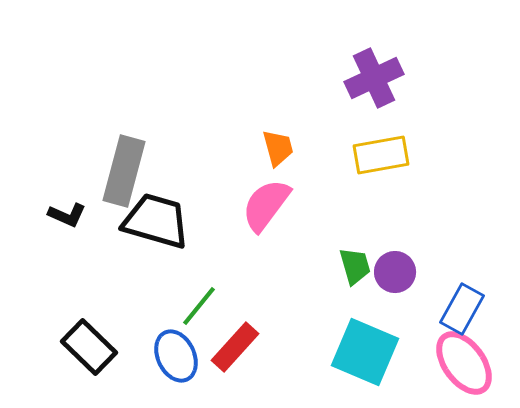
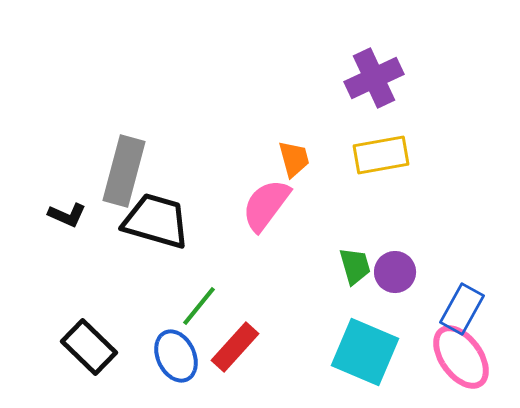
orange trapezoid: moved 16 px right, 11 px down
pink ellipse: moved 3 px left, 6 px up
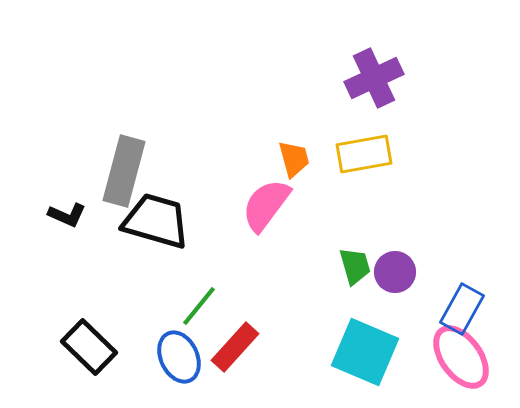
yellow rectangle: moved 17 px left, 1 px up
blue ellipse: moved 3 px right, 1 px down
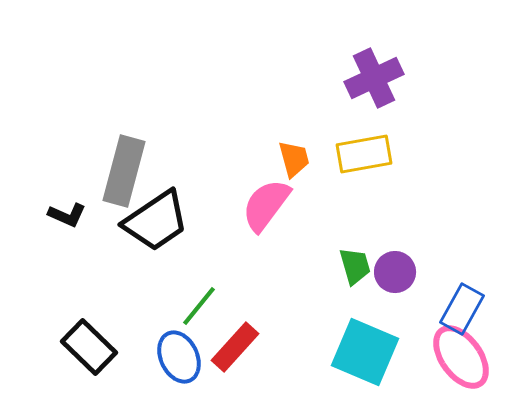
black trapezoid: rotated 130 degrees clockwise
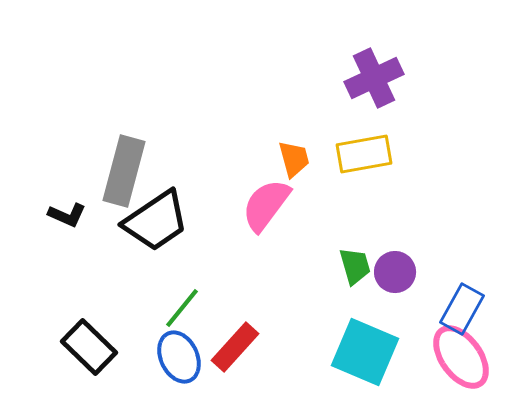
green line: moved 17 px left, 2 px down
